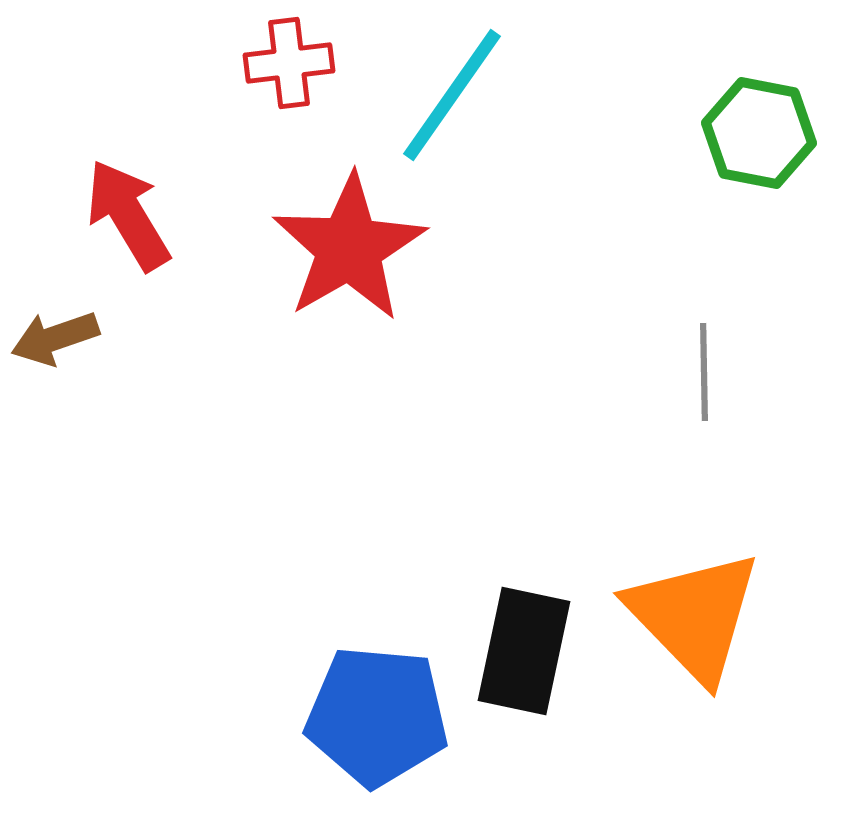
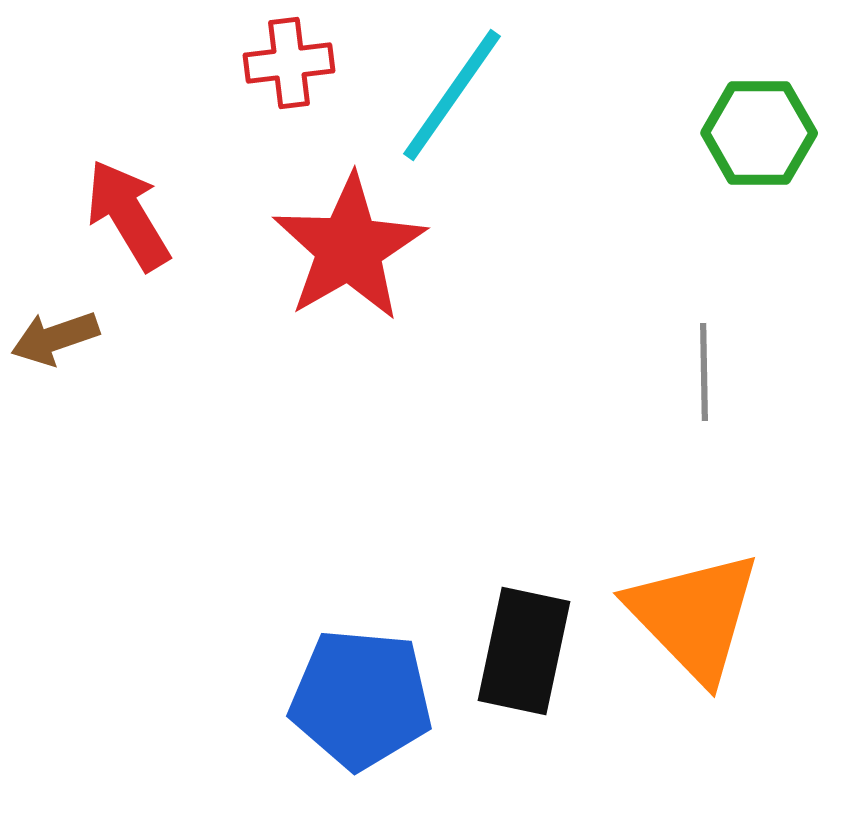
green hexagon: rotated 11 degrees counterclockwise
blue pentagon: moved 16 px left, 17 px up
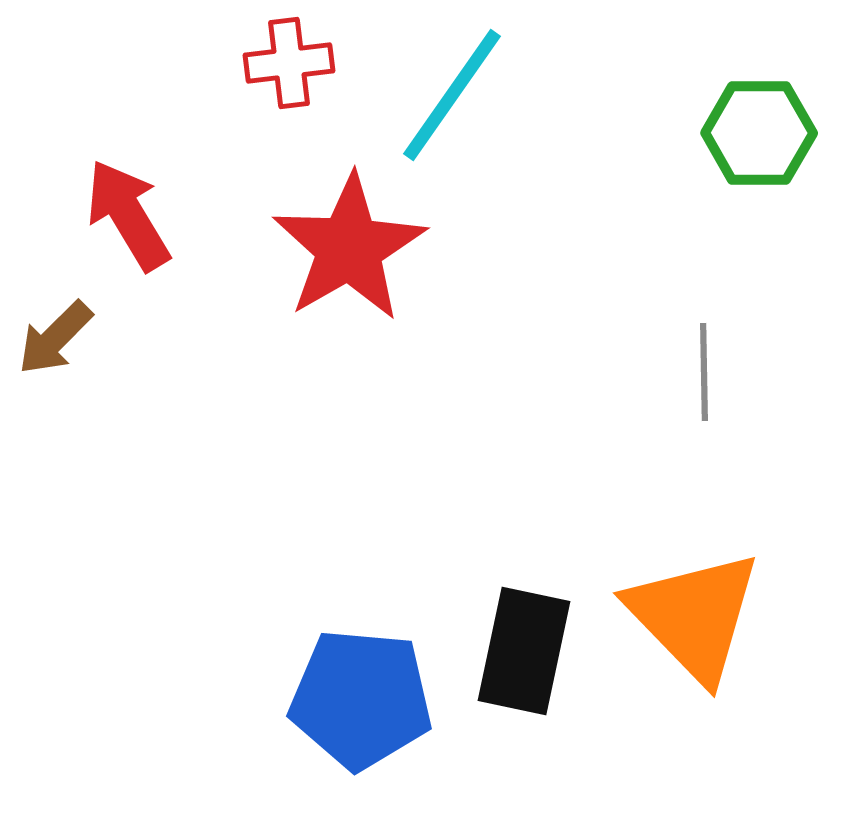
brown arrow: rotated 26 degrees counterclockwise
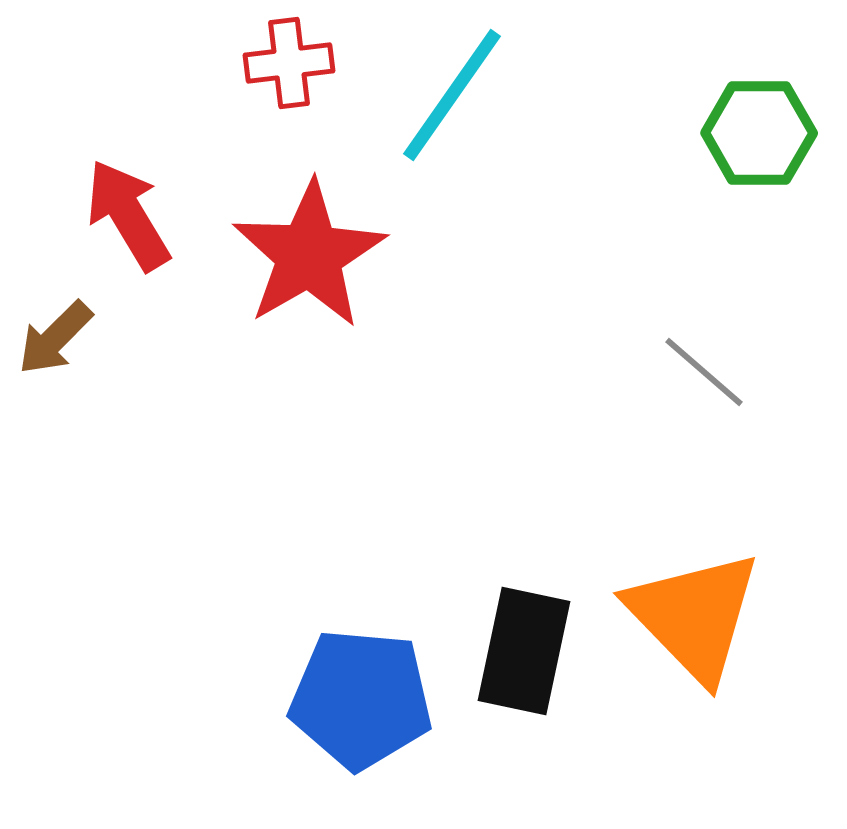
red star: moved 40 px left, 7 px down
gray line: rotated 48 degrees counterclockwise
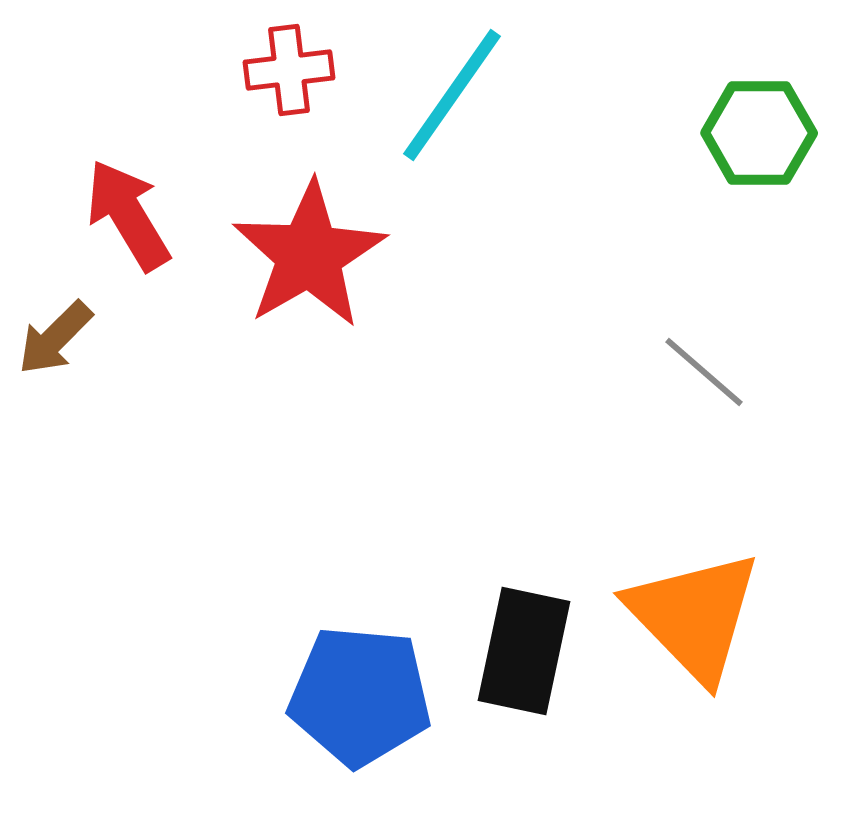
red cross: moved 7 px down
blue pentagon: moved 1 px left, 3 px up
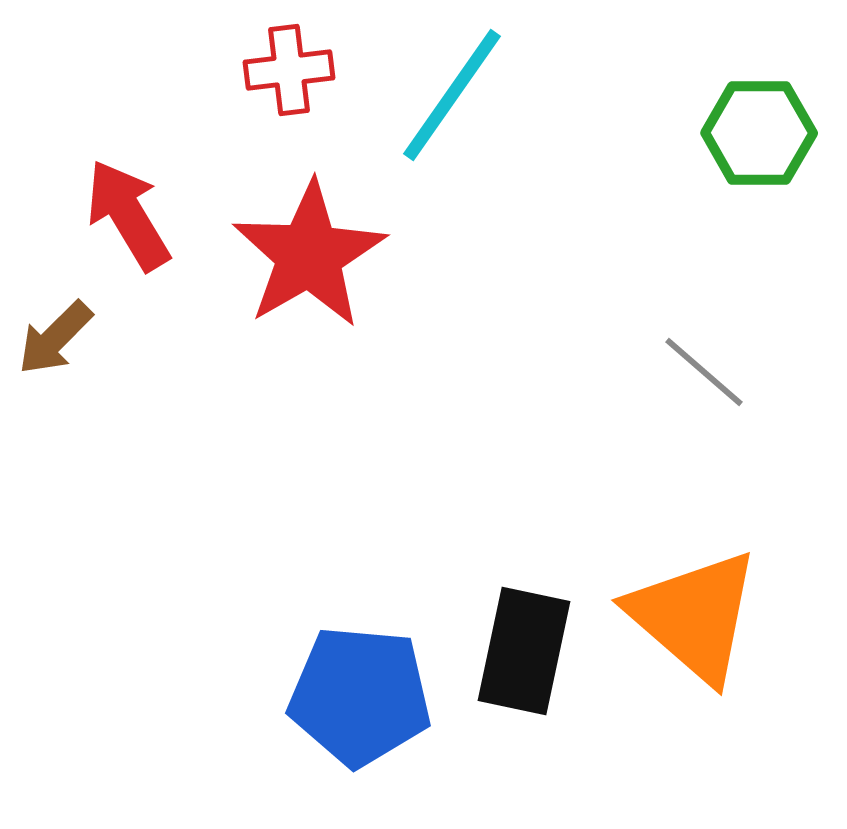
orange triangle: rotated 5 degrees counterclockwise
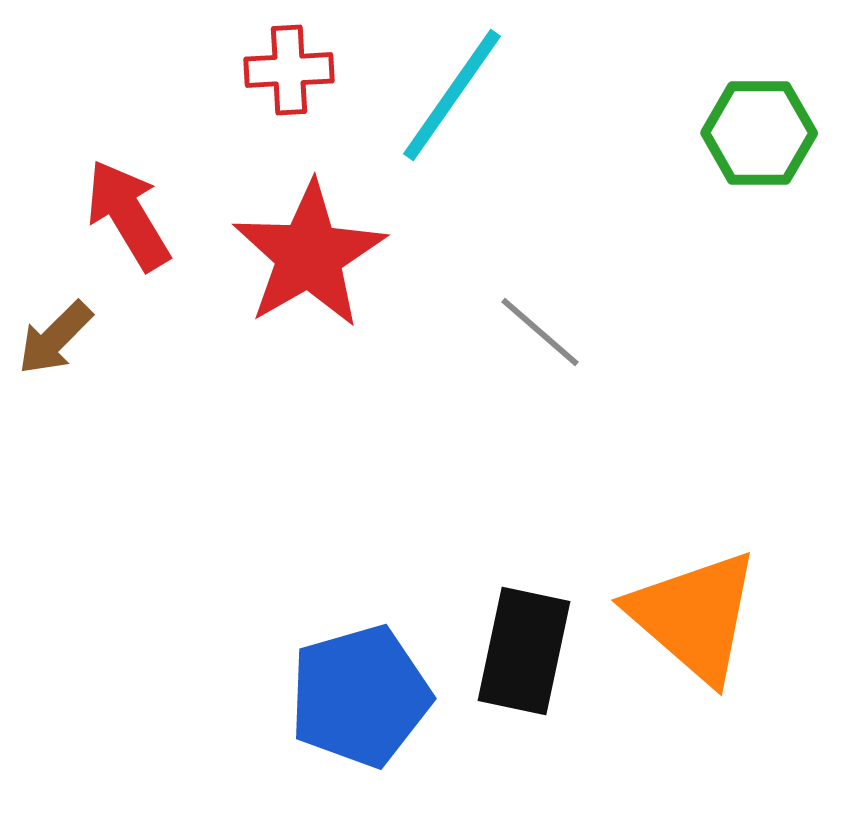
red cross: rotated 4 degrees clockwise
gray line: moved 164 px left, 40 px up
blue pentagon: rotated 21 degrees counterclockwise
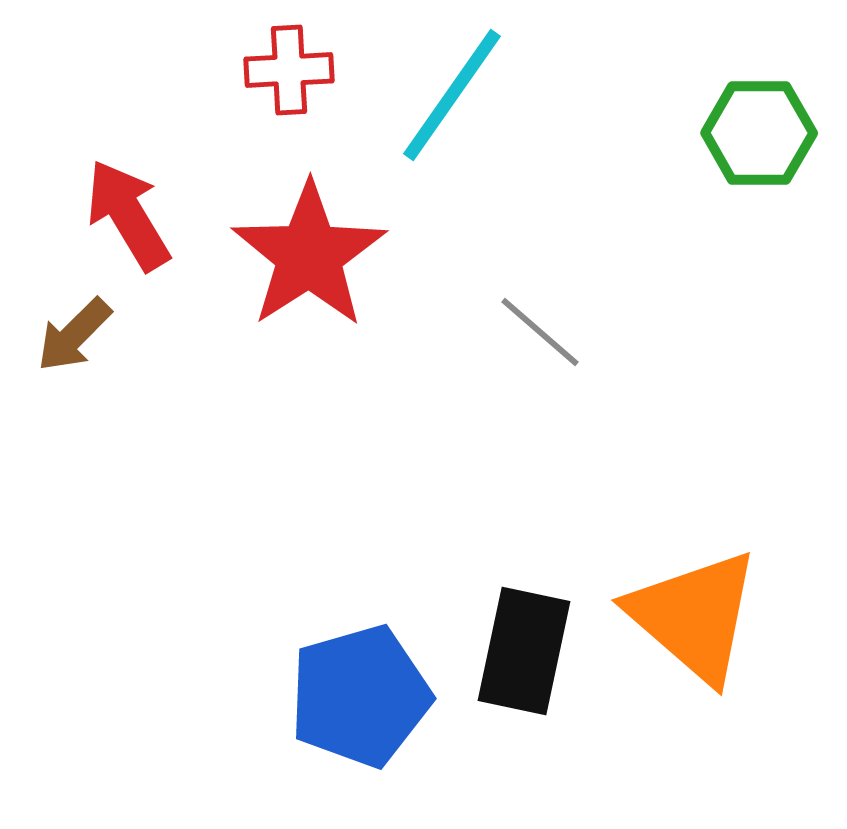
red star: rotated 3 degrees counterclockwise
brown arrow: moved 19 px right, 3 px up
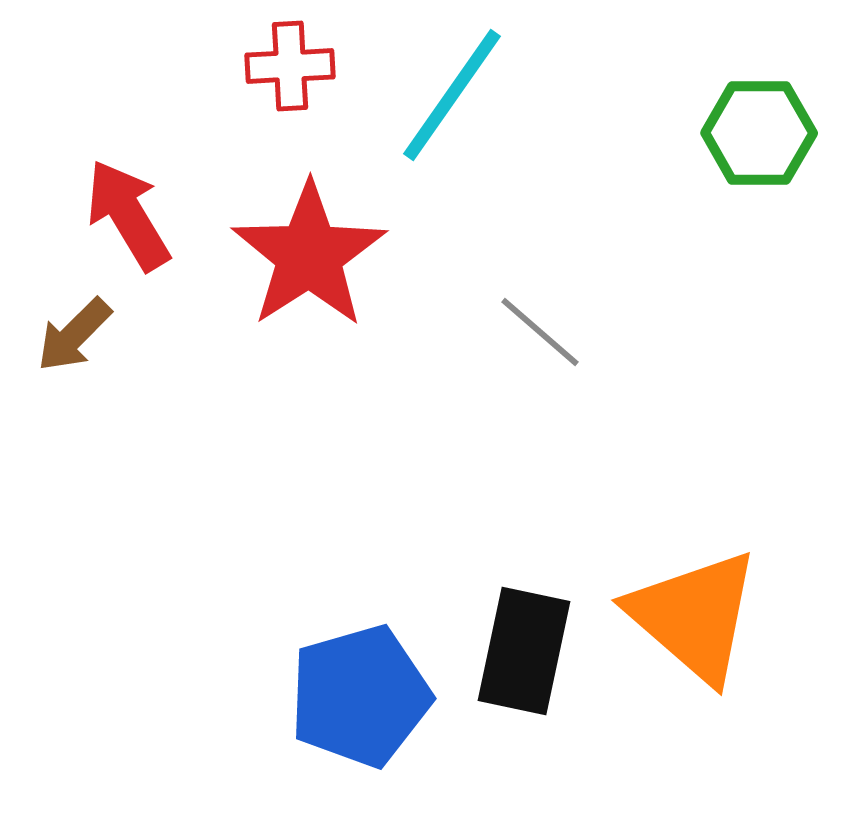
red cross: moved 1 px right, 4 px up
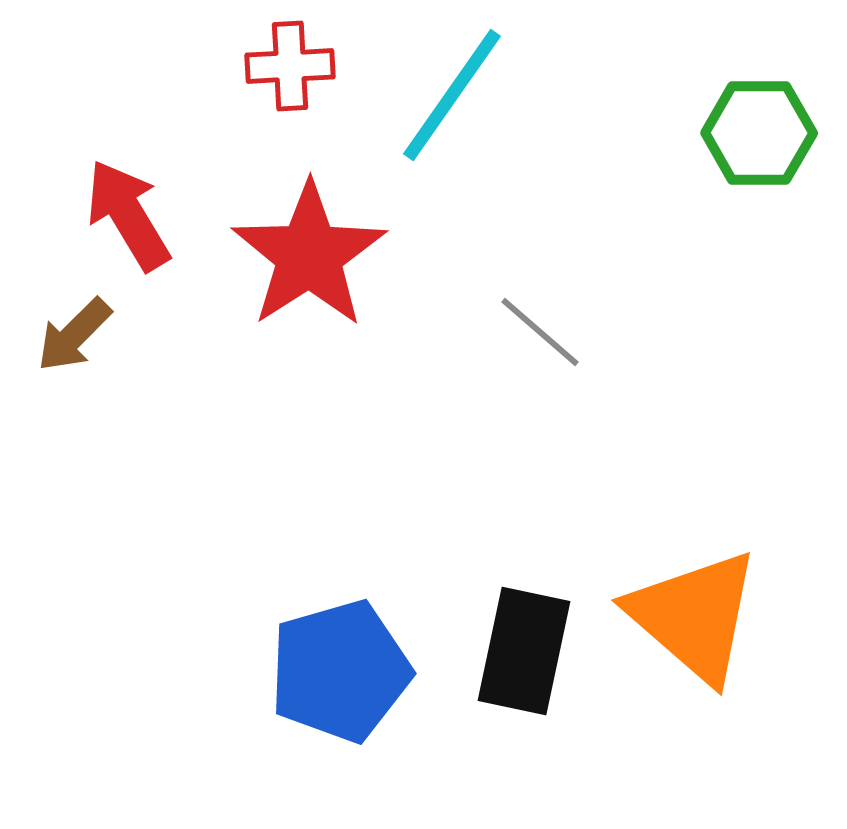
blue pentagon: moved 20 px left, 25 px up
